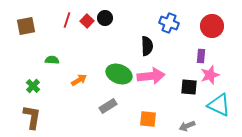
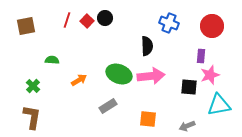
cyan triangle: rotated 35 degrees counterclockwise
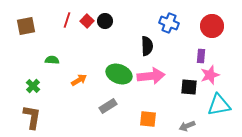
black circle: moved 3 px down
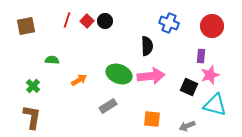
black square: rotated 18 degrees clockwise
cyan triangle: moved 4 px left; rotated 25 degrees clockwise
orange square: moved 4 px right
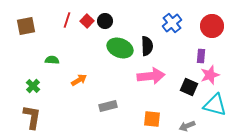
blue cross: moved 3 px right; rotated 30 degrees clockwise
green ellipse: moved 1 px right, 26 px up
gray rectangle: rotated 18 degrees clockwise
